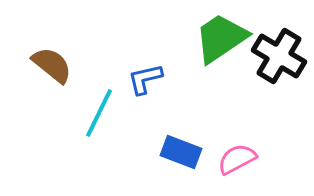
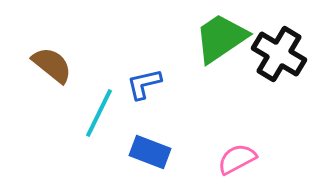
black cross: moved 2 px up
blue L-shape: moved 1 px left, 5 px down
blue rectangle: moved 31 px left
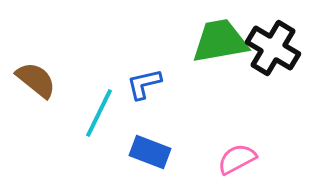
green trapezoid: moved 1 px left, 3 px down; rotated 24 degrees clockwise
black cross: moved 6 px left, 6 px up
brown semicircle: moved 16 px left, 15 px down
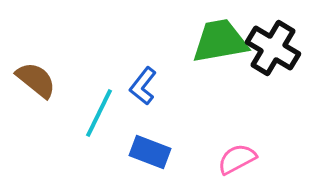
blue L-shape: moved 1 px left, 2 px down; rotated 39 degrees counterclockwise
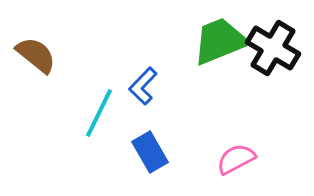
green trapezoid: rotated 12 degrees counterclockwise
brown semicircle: moved 25 px up
blue L-shape: rotated 6 degrees clockwise
blue rectangle: rotated 39 degrees clockwise
pink semicircle: moved 1 px left
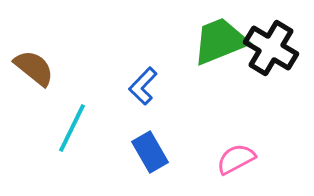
black cross: moved 2 px left
brown semicircle: moved 2 px left, 13 px down
cyan line: moved 27 px left, 15 px down
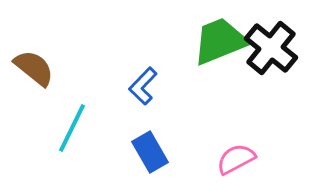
black cross: rotated 8 degrees clockwise
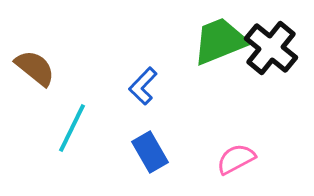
brown semicircle: moved 1 px right
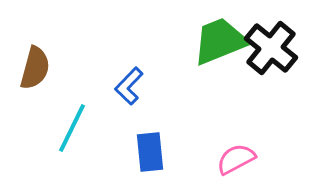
brown semicircle: rotated 66 degrees clockwise
blue L-shape: moved 14 px left
blue rectangle: rotated 24 degrees clockwise
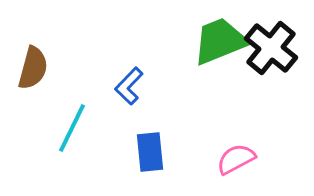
brown semicircle: moved 2 px left
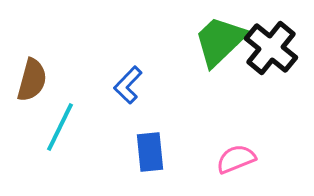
green trapezoid: rotated 22 degrees counterclockwise
brown semicircle: moved 1 px left, 12 px down
blue L-shape: moved 1 px left, 1 px up
cyan line: moved 12 px left, 1 px up
pink semicircle: rotated 6 degrees clockwise
